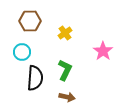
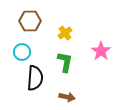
pink star: moved 2 px left
green L-shape: moved 8 px up; rotated 15 degrees counterclockwise
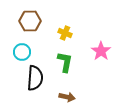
yellow cross: rotated 32 degrees counterclockwise
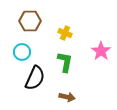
black semicircle: rotated 20 degrees clockwise
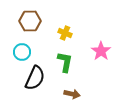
brown arrow: moved 5 px right, 3 px up
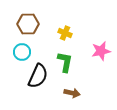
brown hexagon: moved 2 px left, 3 px down
pink star: rotated 24 degrees clockwise
black semicircle: moved 3 px right, 2 px up
brown arrow: moved 1 px up
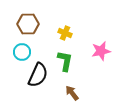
green L-shape: moved 1 px up
black semicircle: moved 1 px up
brown arrow: rotated 140 degrees counterclockwise
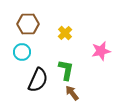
yellow cross: rotated 24 degrees clockwise
green L-shape: moved 1 px right, 9 px down
black semicircle: moved 5 px down
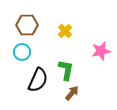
brown hexagon: moved 1 px left, 1 px down
yellow cross: moved 2 px up
brown arrow: rotated 77 degrees clockwise
